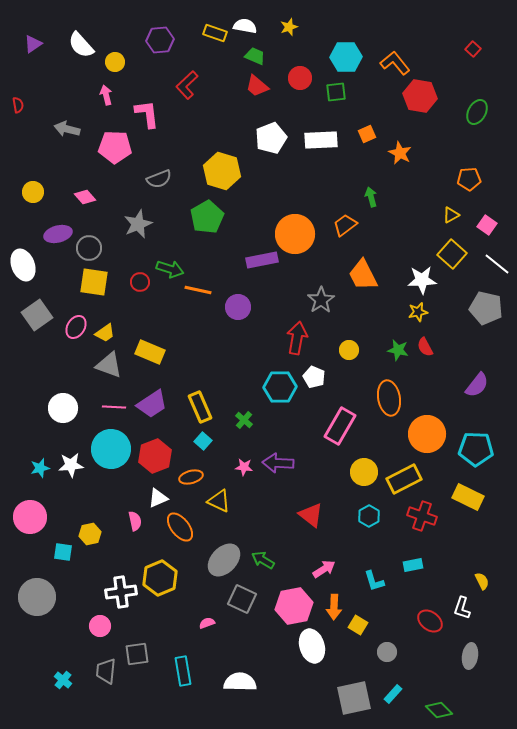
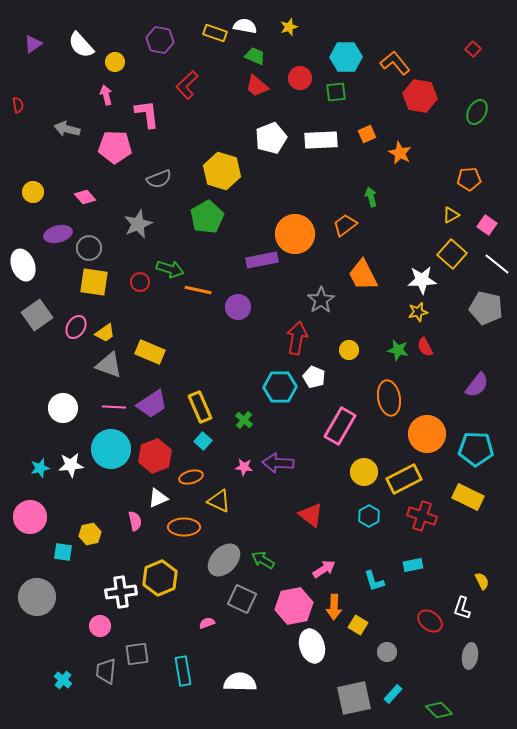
purple hexagon at (160, 40): rotated 16 degrees clockwise
orange ellipse at (180, 527): moved 4 px right; rotated 52 degrees counterclockwise
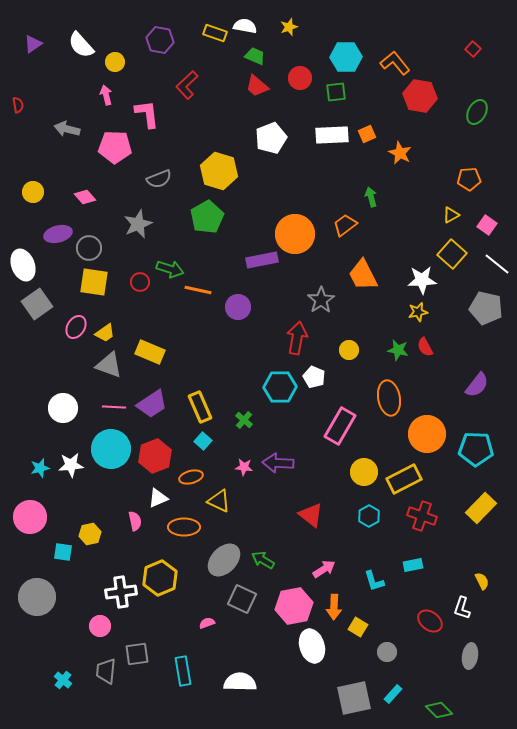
white rectangle at (321, 140): moved 11 px right, 5 px up
yellow hexagon at (222, 171): moved 3 px left
gray square at (37, 315): moved 11 px up
yellow rectangle at (468, 497): moved 13 px right, 11 px down; rotated 72 degrees counterclockwise
yellow square at (358, 625): moved 2 px down
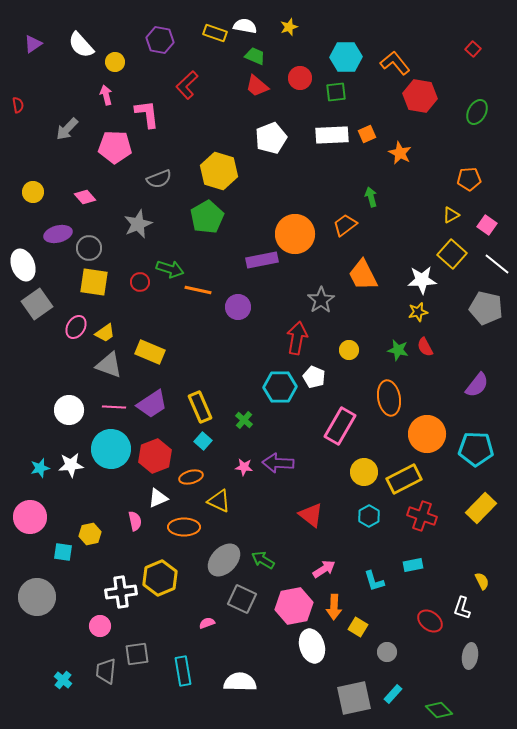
gray arrow at (67, 129): rotated 60 degrees counterclockwise
white circle at (63, 408): moved 6 px right, 2 px down
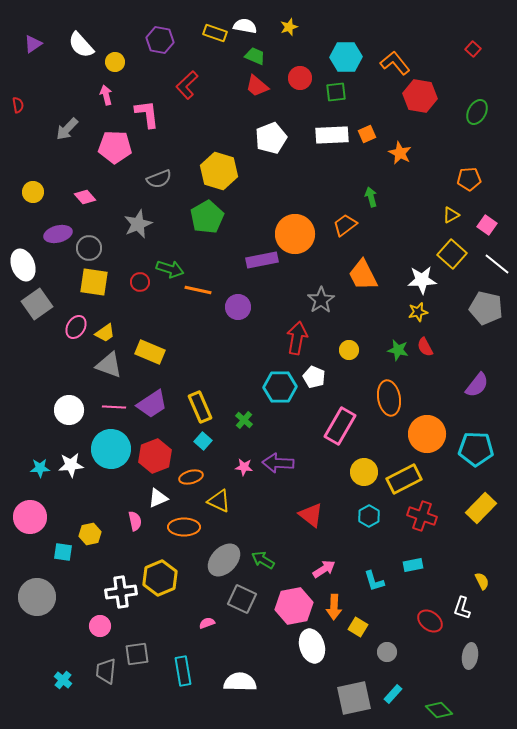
cyan star at (40, 468): rotated 12 degrees clockwise
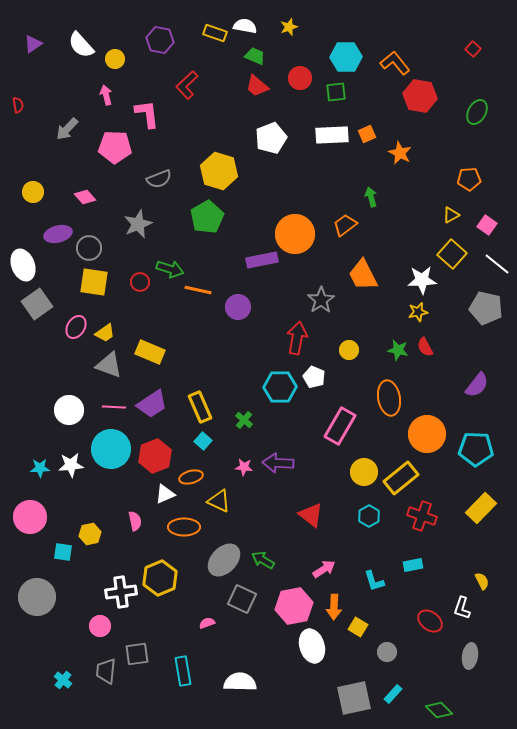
yellow circle at (115, 62): moved 3 px up
yellow rectangle at (404, 479): moved 3 px left, 1 px up; rotated 12 degrees counterclockwise
white triangle at (158, 498): moved 7 px right, 4 px up
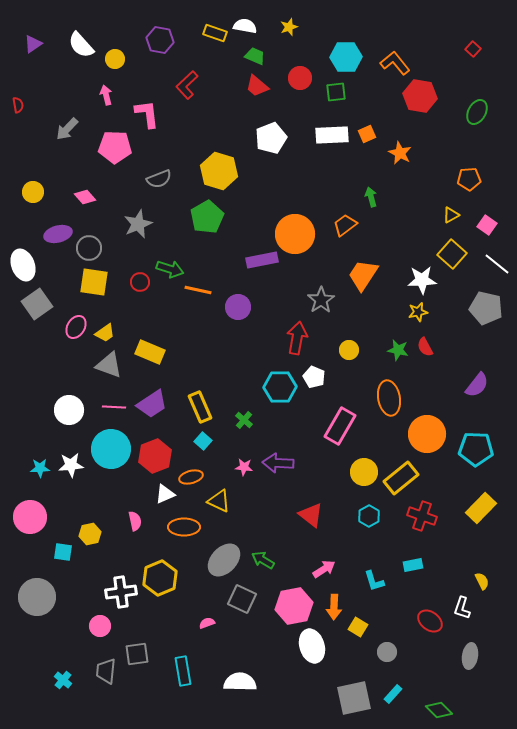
orange trapezoid at (363, 275): rotated 60 degrees clockwise
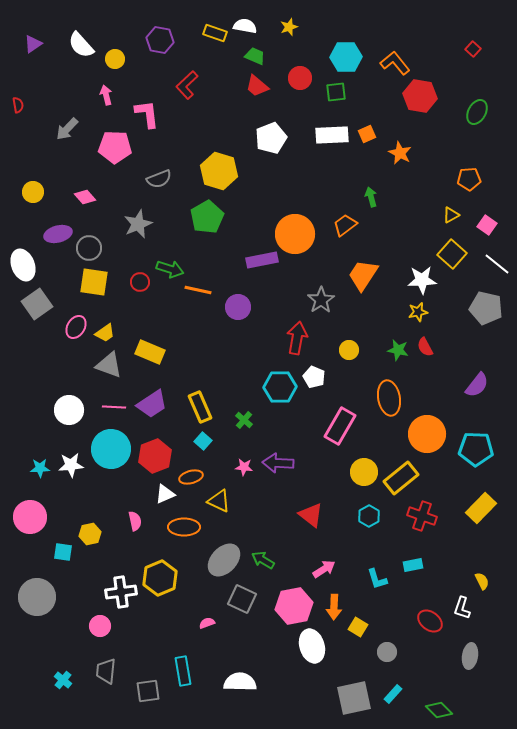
cyan L-shape at (374, 581): moved 3 px right, 2 px up
gray square at (137, 654): moved 11 px right, 37 px down
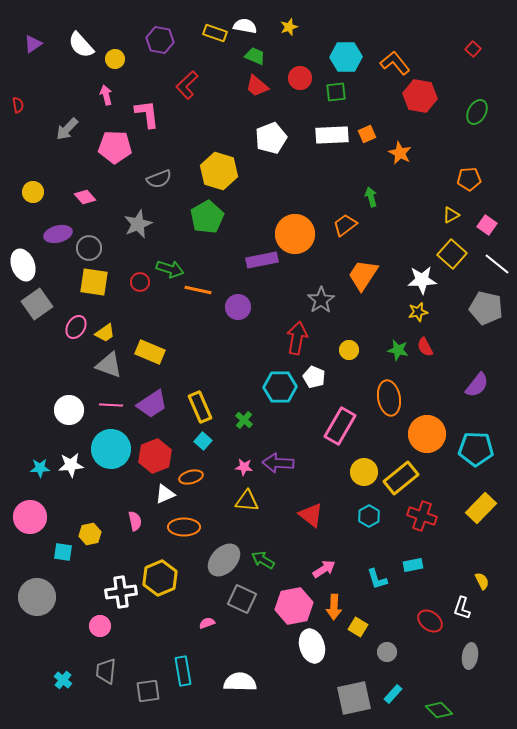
pink line at (114, 407): moved 3 px left, 2 px up
yellow triangle at (219, 501): moved 28 px right; rotated 20 degrees counterclockwise
